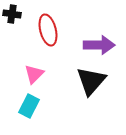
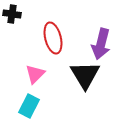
red ellipse: moved 5 px right, 8 px down
purple arrow: moved 2 px right, 1 px up; rotated 104 degrees clockwise
pink triangle: moved 1 px right
black triangle: moved 6 px left, 6 px up; rotated 12 degrees counterclockwise
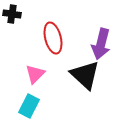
black triangle: rotated 16 degrees counterclockwise
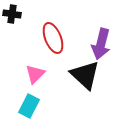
red ellipse: rotated 8 degrees counterclockwise
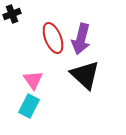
black cross: rotated 30 degrees counterclockwise
purple arrow: moved 20 px left, 5 px up
pink triangle: moved 2 px left, 6 px down; rotated 20 degrees counterclockwise
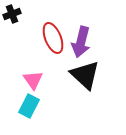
purple arrow: moved 3 px down
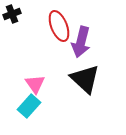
red ellipse: moved 6 px right, 12 px up
black triangle: moved 4 px down
pink triangle: moved 2 px right, 4 px down
cyan rectangle: rotated 15 degrees clockwise
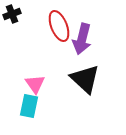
purple arrow: moved 1 px right, 3 px up
cyan rectangle: rotated 30 degrees counterclockwise
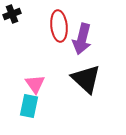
red ellipse: rotated 16 degrees clockwise
black triangle: moved 1 px right
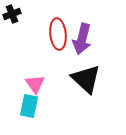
red ellipse: moved 1 px left, 8 px down
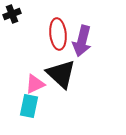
purple arrow: moved 2 px down
black triangle: moved 25 px left, 5 px up
pink triangle: rotated 40 degrees clockwise
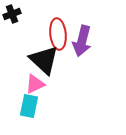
black triangle: moved 17 px left, 14 px up
